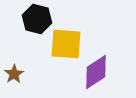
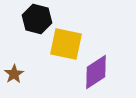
yellow square: rotated 8 degrees clockwise
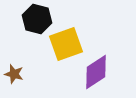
yellow square: rotated 32 degrees counterclockwise
brown star: rotated 24 degrees counterclockwise
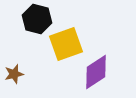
brown star: rotated 30 degrees counterclockwise
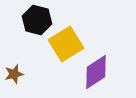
black hexagon: moved 1 px down
yellow square: rotated 12 degrees counterclockwise
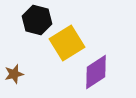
yellow square: moved 1 px right, 1 px up
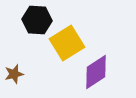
black hexagon: rotated 12 degrees counterclockwise
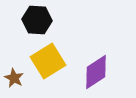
yellow square: moved 19 px left, 18 px down
brown star: moved 4 px down; rotated 30 degrees counterclockwise
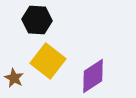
yellow square: rotated 20 degrees counterclockwise
purple diamond: moved 3 px left, 4 px down
